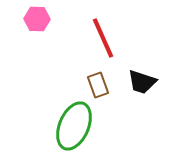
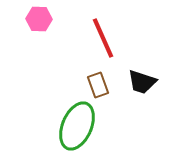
pink hexagon: moved 2 px right
green ellipse: moved 3 px right
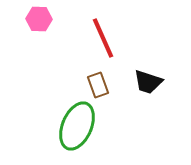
black trapezoid: moved 6 px right
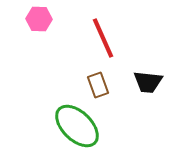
black trapezoid: rotated 12 degrees counterclockwise
green ellipse: rotated 69 degrees counterclockwise
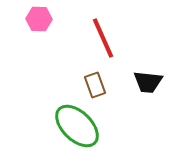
brown rectangle: moved 3 px left
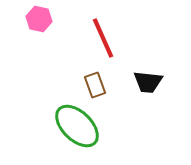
pink hexagon: rotated 10 degrees clockwise
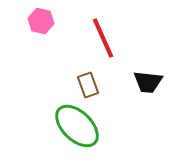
pink hexagon: moved 2 px right, 2 px down
brown rectangle: moved 7 px left
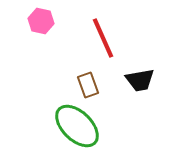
black trapezoid: moved 8 px left, 2 px up; rotated 16 degrees counterclockwise
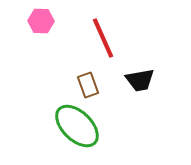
pink hexagon: rotated 10 degrees counterclockwise
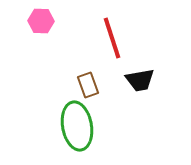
red line: moved 9 px right; rotated 6 degrees clockwise
green ellipse: rotated 36 degrees clockwise
